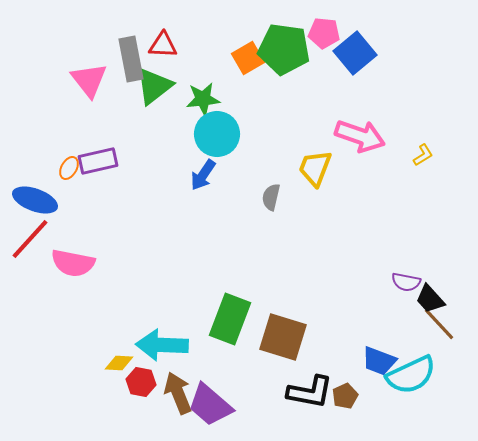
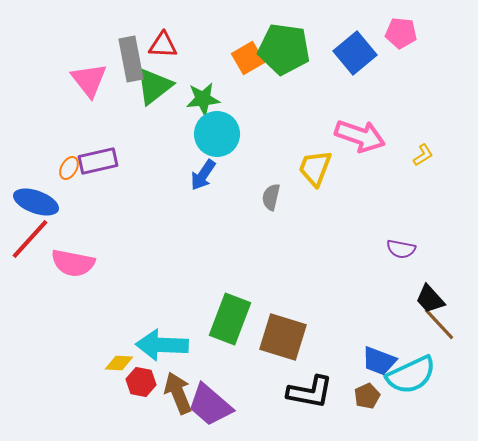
pink pentagon: moved 77 px right
blue ellipse: moved 1 px right, 2 px down
purple semicircle: moved 5 px left, 33 px up
brown pentagon: moved 22 px right
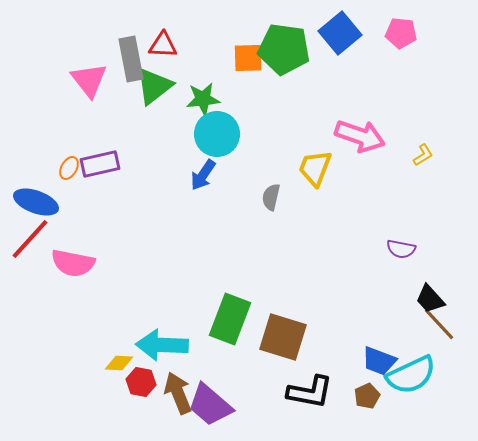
blue square: moved 15 px left, 20 px up
orange square: rotated 28 degrees clockwise
purple rectangle: moved 2 px right, 3 px down
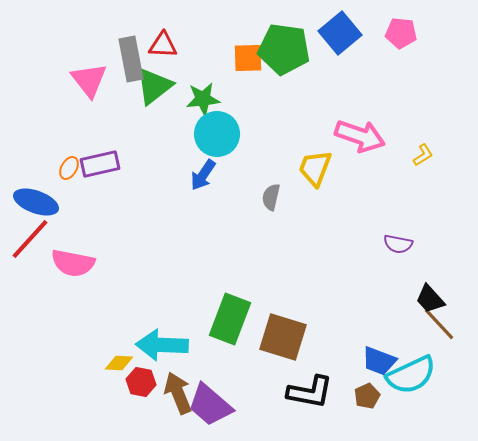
purple semicircle: moved 3 px left, 5 px up
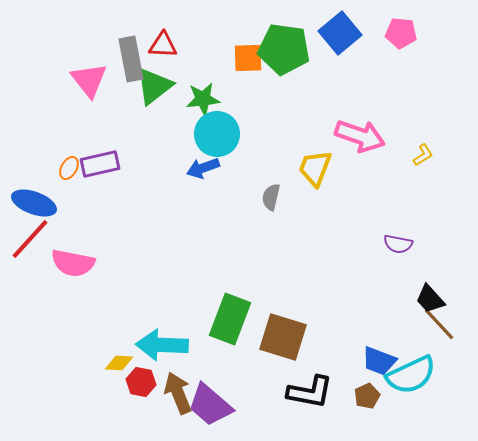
blue arrow: moved 7 px up; rotated 36 degrees clockwise
blue ellipse: moved 2 px left, 1 px down
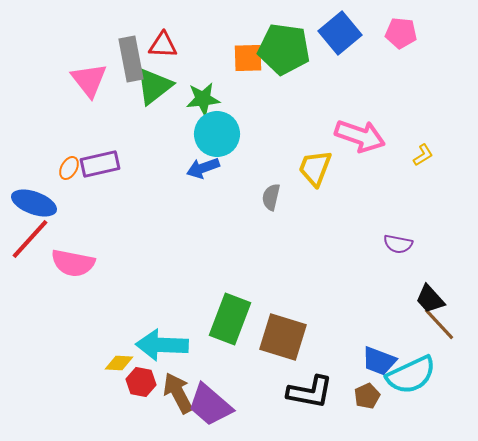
brown arrow: rotated 6 degrees counterclockwise
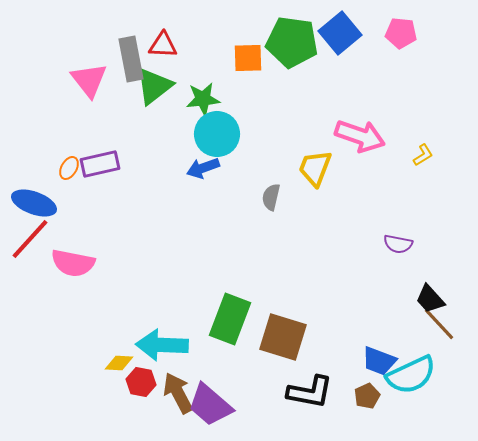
green pentagon: moved 8 px right, 7 px up
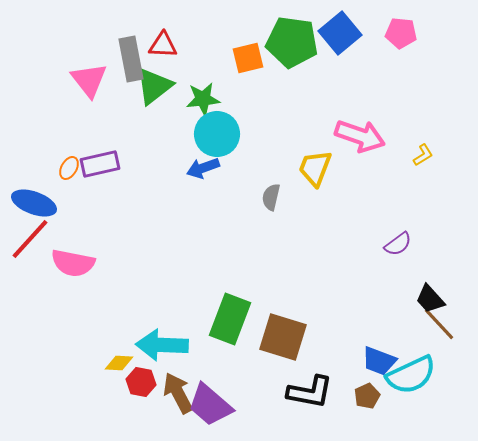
orange square: rotated 12 degrees counterclockwise
purple semicircle: rotated 48 degrees counterclockwise
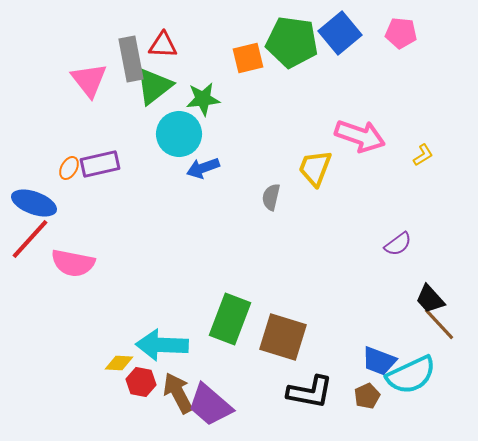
cyan circle: moved 38 px left
